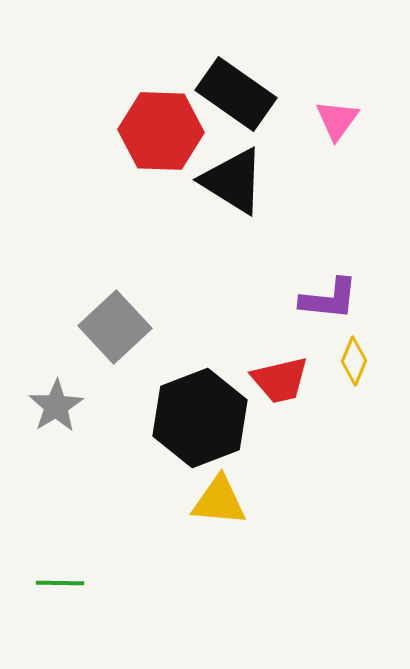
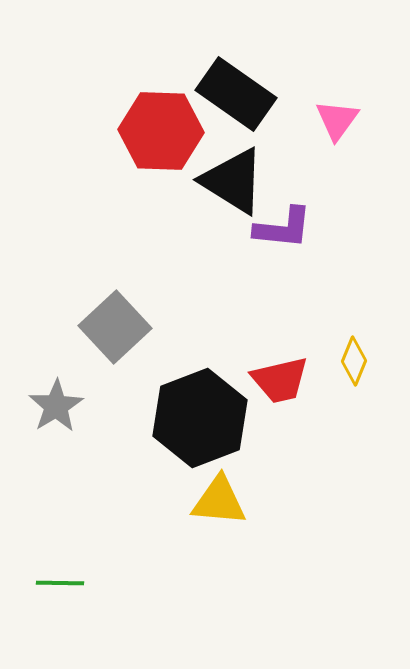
purple L-shape: moved 46 px left, 71 px up
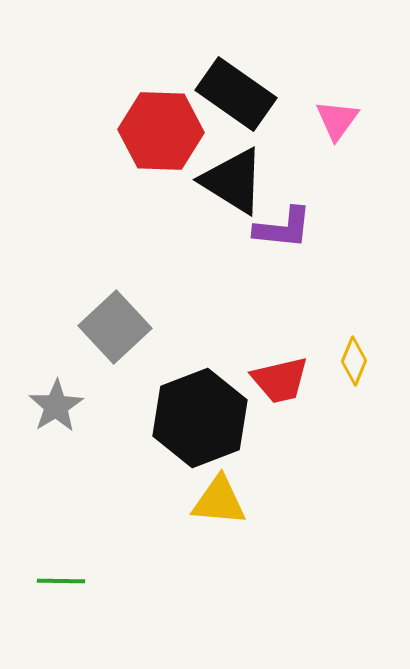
green line: moved 1 px right, 2 px up
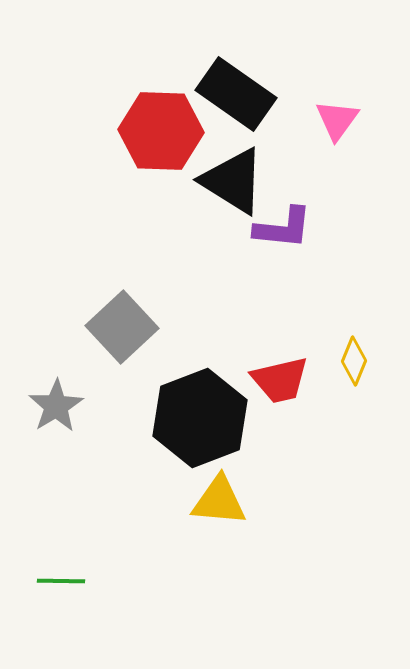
gray square: moved 7 px right
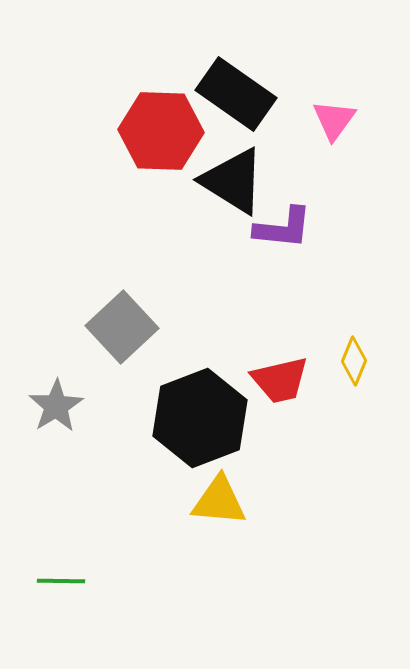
pink triangle: moved 3 px left
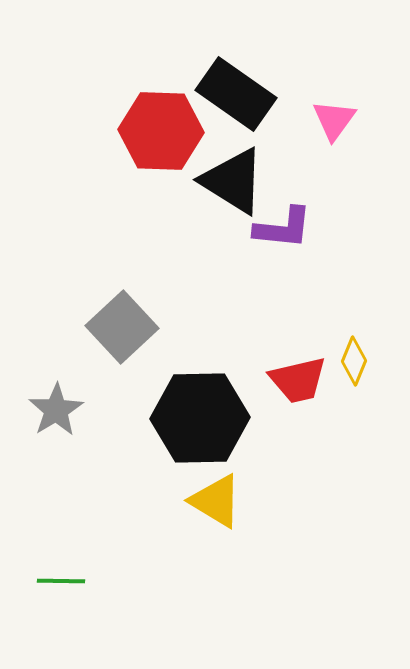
red trapezoid: moved 18 px right
gray star: moved 4 px down
black hexagon: rotated 20 degrees clockwise
yellow triangle: moved 3 px left; rotated 26 degrees clockwise
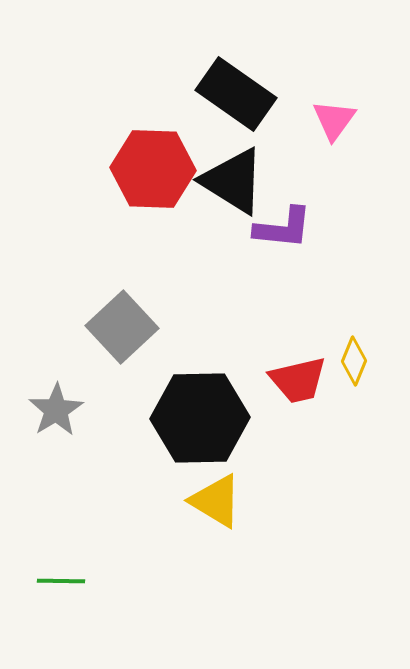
red hexagon: moved 8 px left, 38 px down
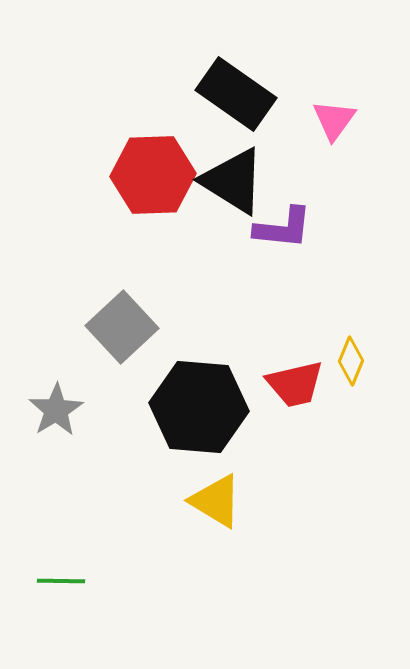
red hexagon: moved 6 px down; rotated 4 degrees counterclockwise
yellow diamond: moved 3 px left
red trapezoid: moved 3 px left, 4 px down
black hexagon: moved 1 px left, 11 px up; rotated 6 degrees clockwise
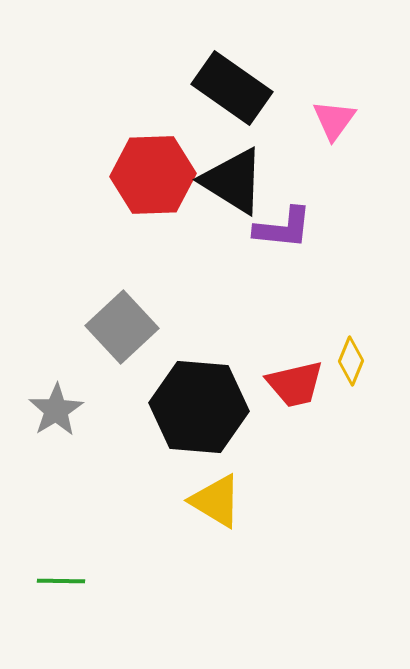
black rectangle: moved 4 px left, 6 px up
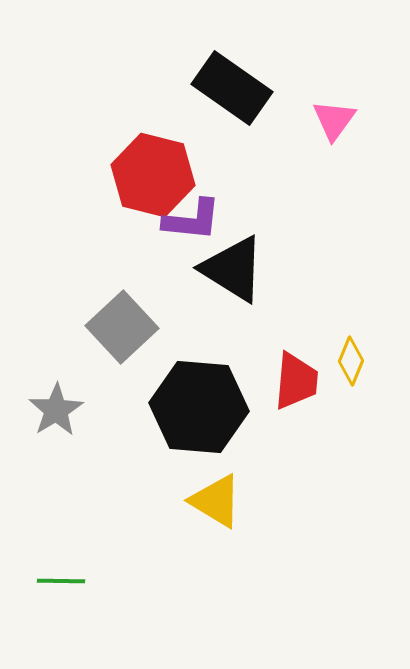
red hexagon: rotated 16 degrees clockwise
black triangle: moved 88 px down
purple L-shape: moved 91 px left, 8 px up
red trapezoid: moved 1 px right, 3 px up; rotated 72 degrees counterclockwise
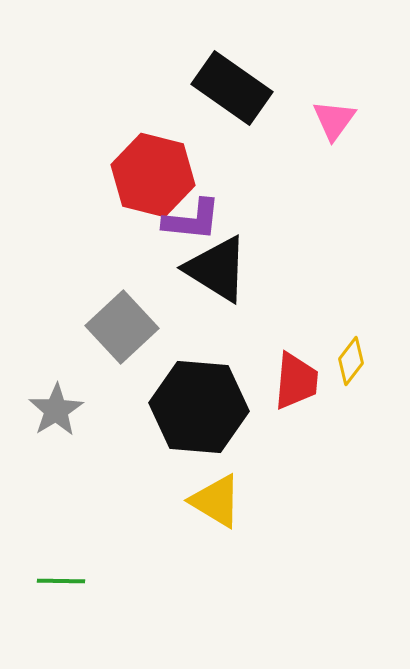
black triangle: moved 16 px left
yellow diamond: rotated 15 degrees clockwise
